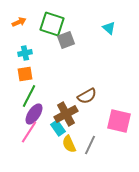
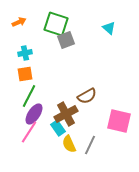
green square: moved 4 px right
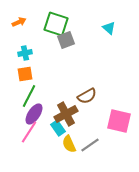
gray line: rotated 30 degrees clockwise
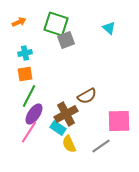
pink square: rotated 15 degrees counterclockwise
cyan rectangle: rotated 21 degrees counterclockwise
gray line: moved 11 px right, 1 px down
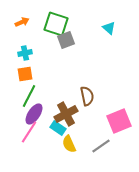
orange arrow: moved 3 px right
brown semicircle: rotated 72 degrees counterclockwise
pink square: rotated 20 degrees counterclockwise
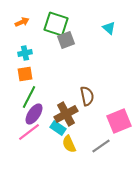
green line: moved 1 px down
pink line: rotated 20 degrees clockwise
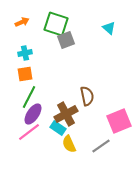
purple ellipse: moved 1 px left
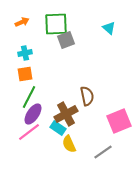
green square: rotated 20 degrees counterclockwise
gray line: moved 2 px right, 6 px down
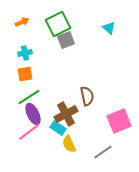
green square: moved 2 px right; rotated 25 degrees counterclockwise
green line: rotated 30 degrees clockwise
purple ellipse: rotated 60 degrees counterclockwise
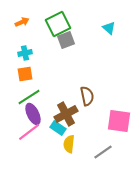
pink square: rotated 30 degrees clockwise
yellow semicircle: rotated 30 degrees clockwise
